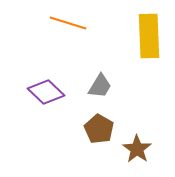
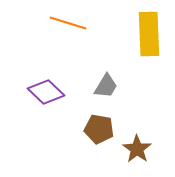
yellow rectangle: moved 2 px up
gray trapezoid: moved 6 px right
brown pentagon: rotated 20 degrees counterclockwise
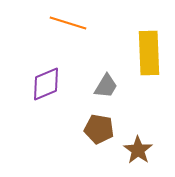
yellow rectangle: moved 19 px down
purple diamond: moved 8 px up; rotated 66 degrees counterclockwise
brown star: moved 1 px right, 1 px down
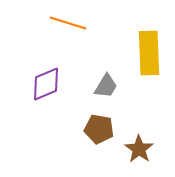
brown star: moved 1 px right, 1 px up
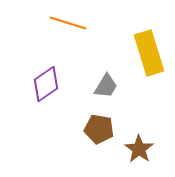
yellow rectangle: rotated 15 degrees counterclockwise
purple diamond: rotated 12 degrees counterclockwise
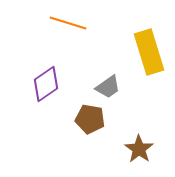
yellow rectangle: moved 1 px up
gray trapezoid: moved 2 px right, 1 px down; rotated 24 degrees clockwise
brown pentagon: moved 9 px left, 10 px up
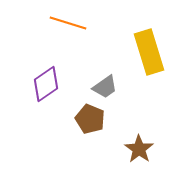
gray trapezoid: moved 3 px left
brown pentagon: rotated 12 degrees clockwise
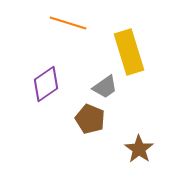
yellow rectangle: moved 20 px left
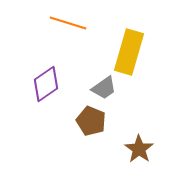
yellow rectangle: rotated 33 degrees clockwise
gray trapezoid: moved 1 px left, 1 px down
brown pentagon: moved 1 px right, 2 px down
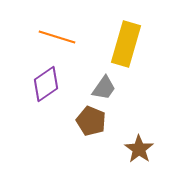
orange line: moved 11 px left, 14 px down
yellow rectangle: moved 3 px left, 8 px up
gray trapezoid: rotated 20 degrees counterclockwise
